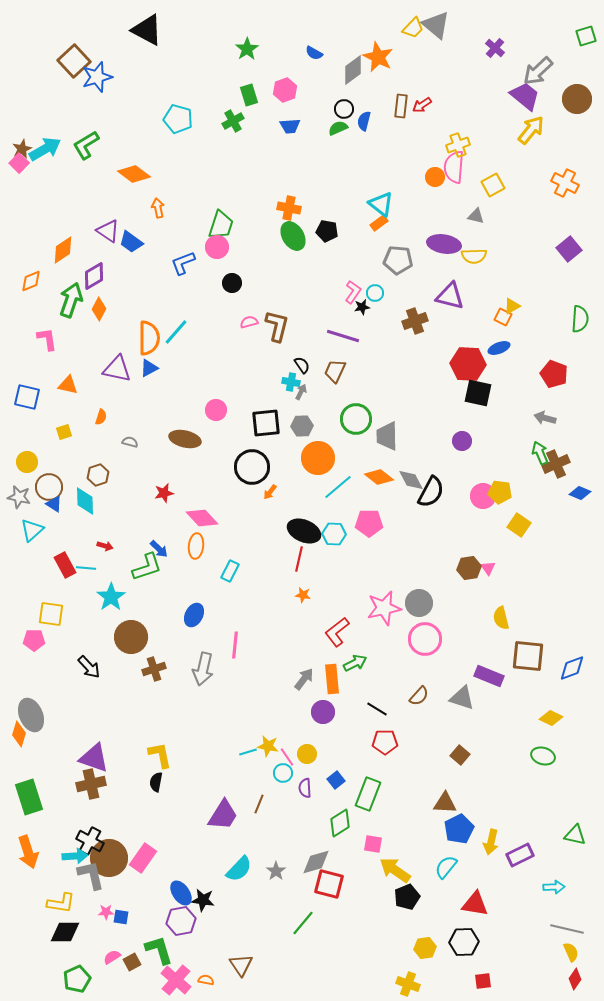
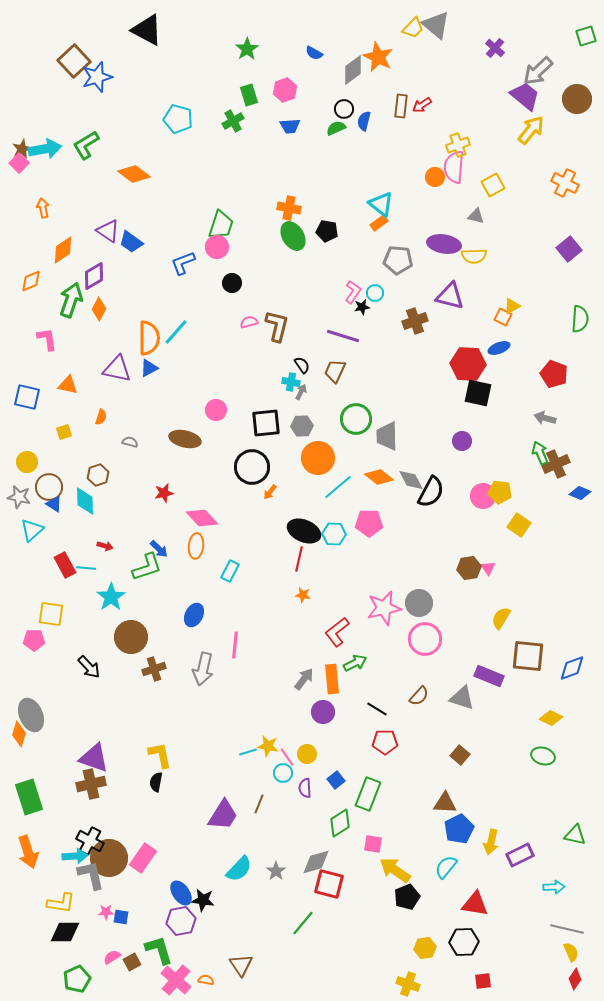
green semicircle at (338, 128): moved 2 px left
cyan arrow at (45, 149): rotated 20 degrees clockwise
orange arrow at (158, 208): moved 115 px left
yellow semicircle at (501, 618): rotated 45 degrees clockwise
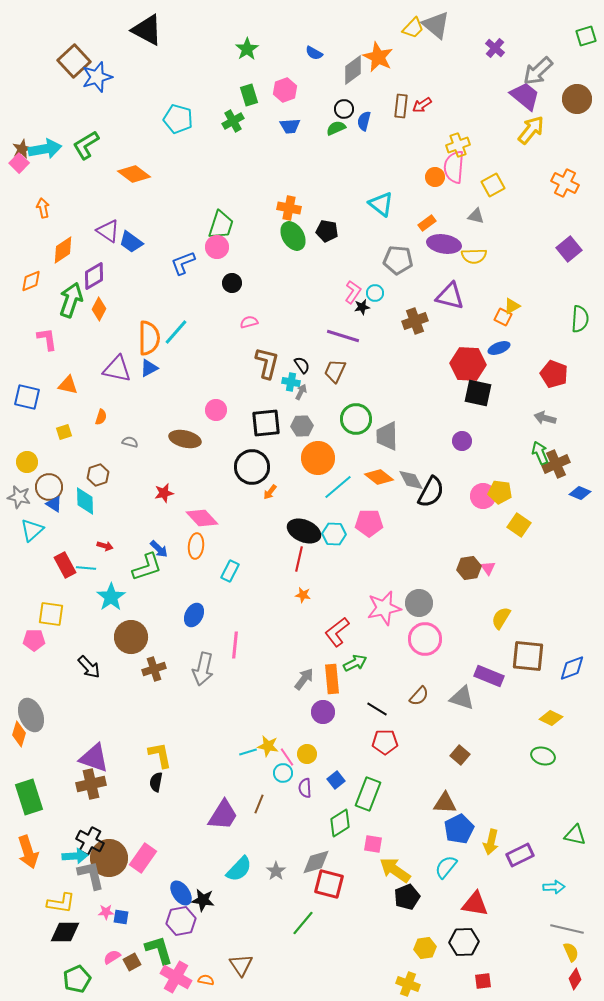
orange rectangle at (379, 223): moved 48 px right
brown L-shape at (277, 326): moved 10 px left, 37 px down
pink cross at (176, 980): moved 3 px up; rotated 12 degrees counterclockwise
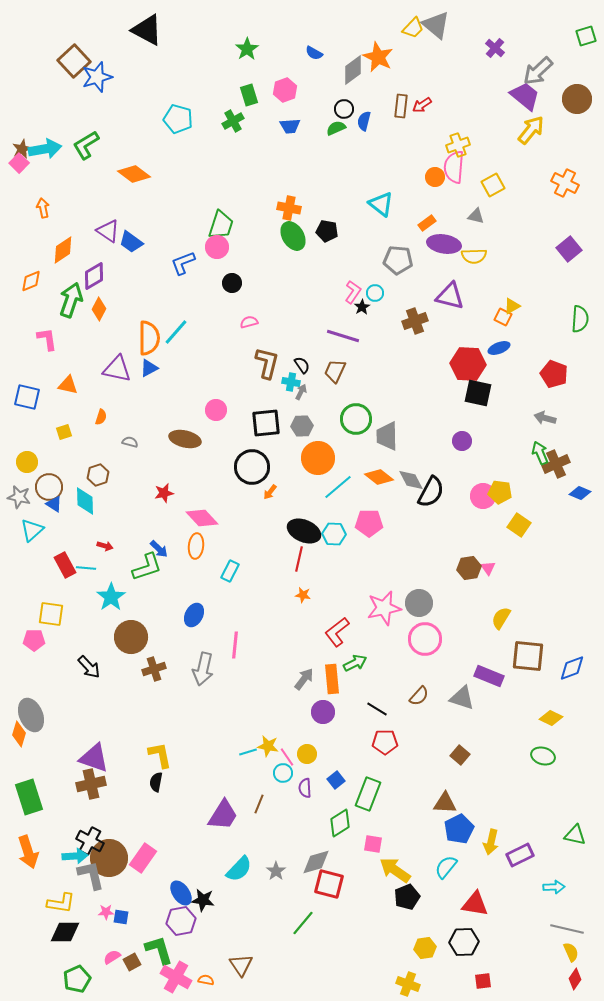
black star at (362, 307): rotated 21 degrees counterclockwise
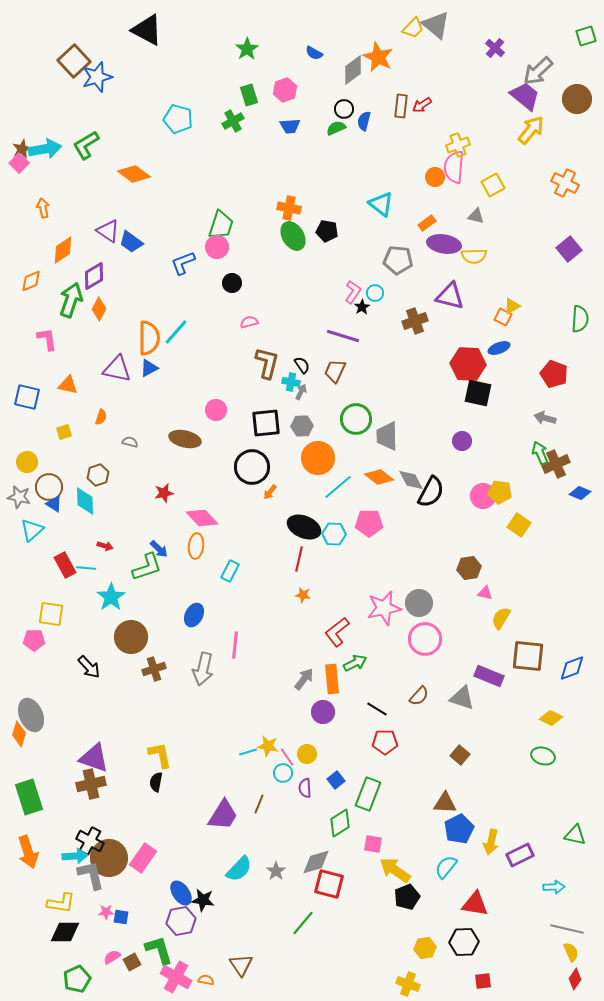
black ellipse at (304, 531): moved 4 px up
pink triangle at (488, 568): moved 3 px left, 25 px down; rotated 42 degrees counterclockwise
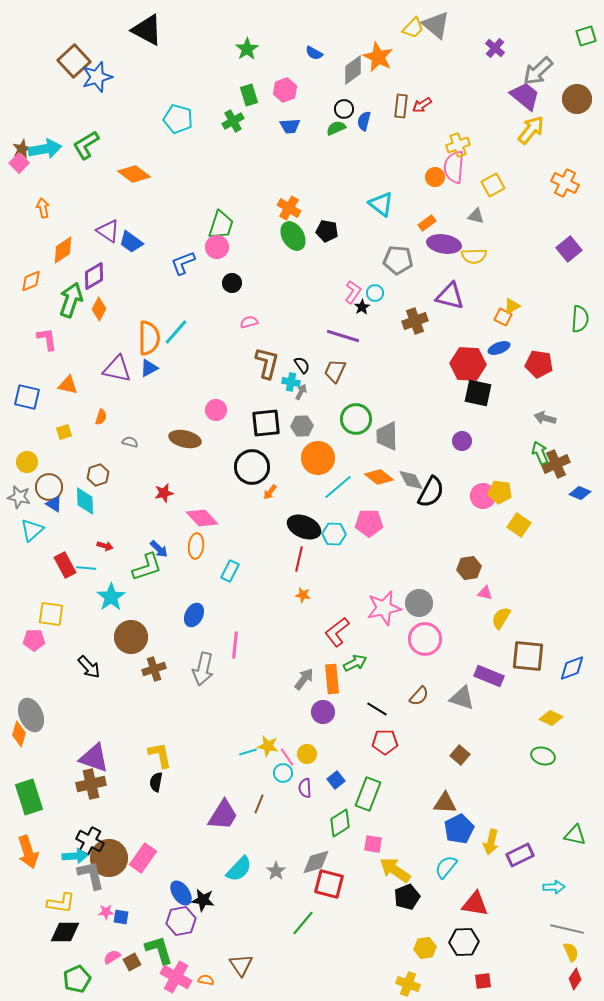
orange cross at (289, 208): rotated 20 degrees clockwise
red pentagon at (554, 374): moved 15 px left, 10 px up; rotated 12 degrees counterclockwise
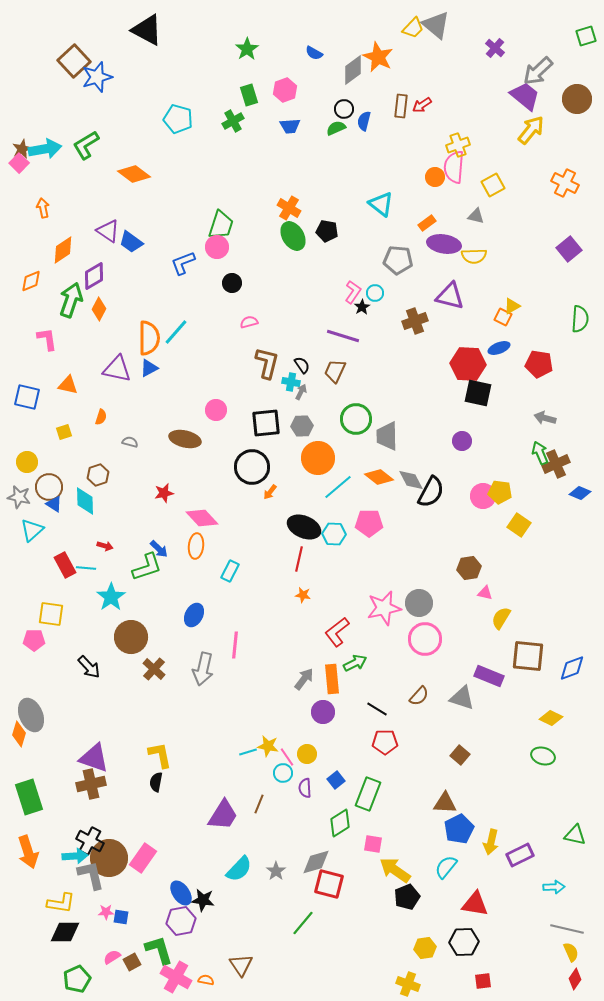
brown cross at (154, 669): rotated 30 degrees counterclockwise
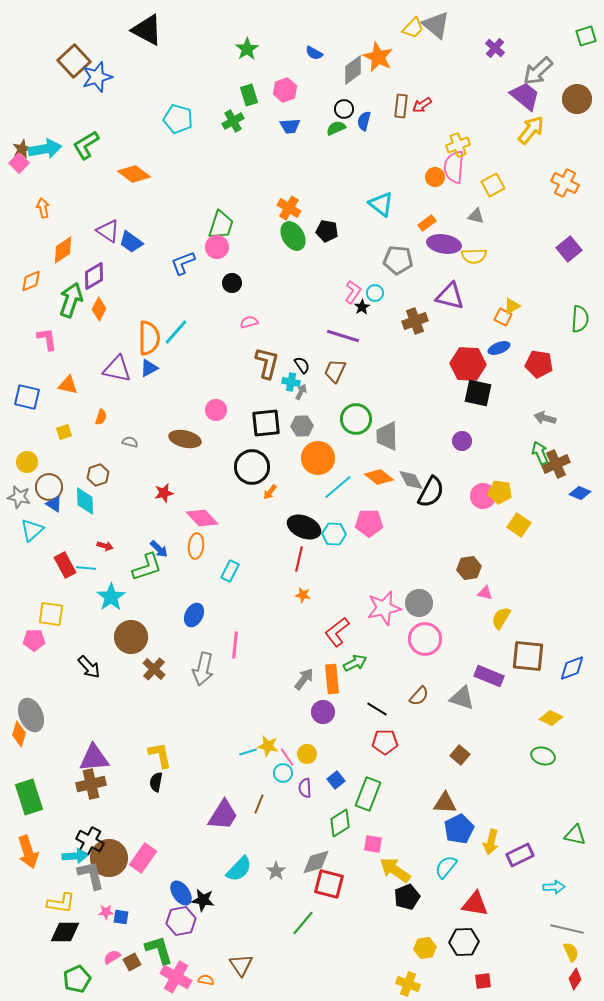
purple triangle at (94, 758): rotated 24 degrees counterclockwise
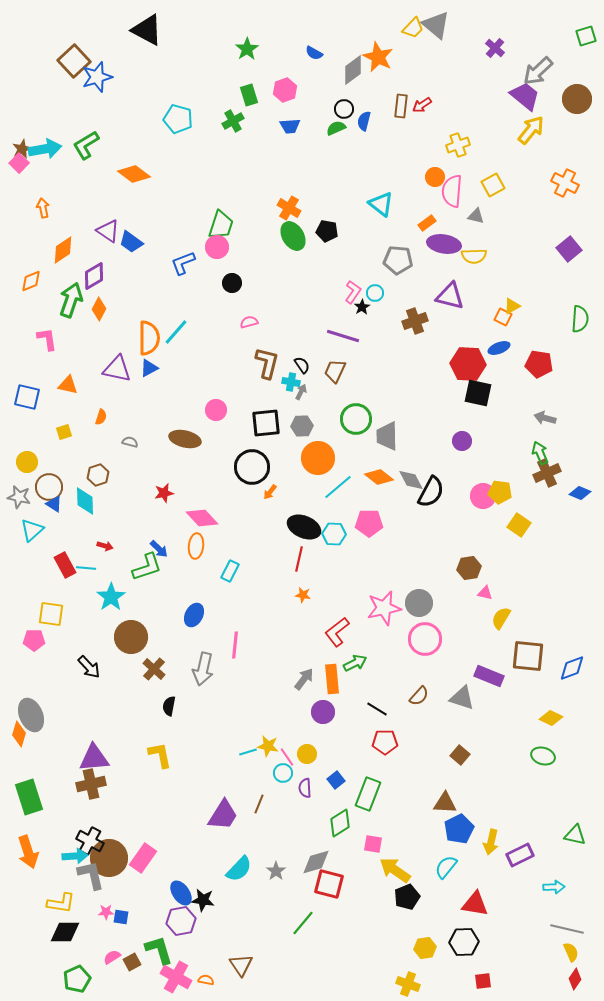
pink semicircle at (454, 167): moved 2 px left, 24 px down
brown cross at (556, 464): moved 9 px left, 9 px down
black semicircle at (156, 782): moved 13 px right, 76 px up
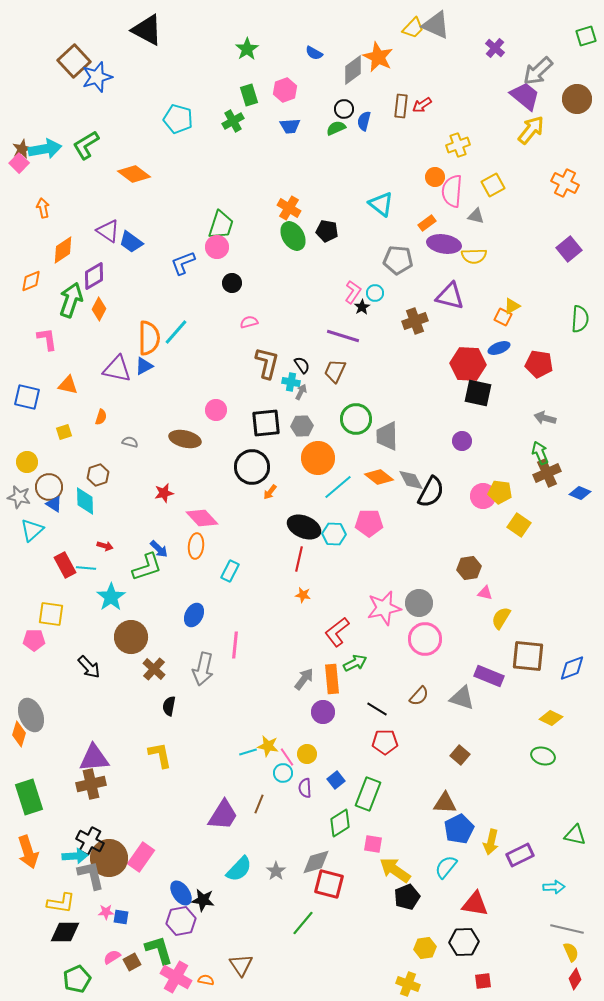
gray triangle at (436, 25): rotated 16 degrees counterclockwise
blue triangle at (149, 368): moved 5 px left, 2 px up
pink rectangle at (143, 858): moved 2 px left, 1 px up
